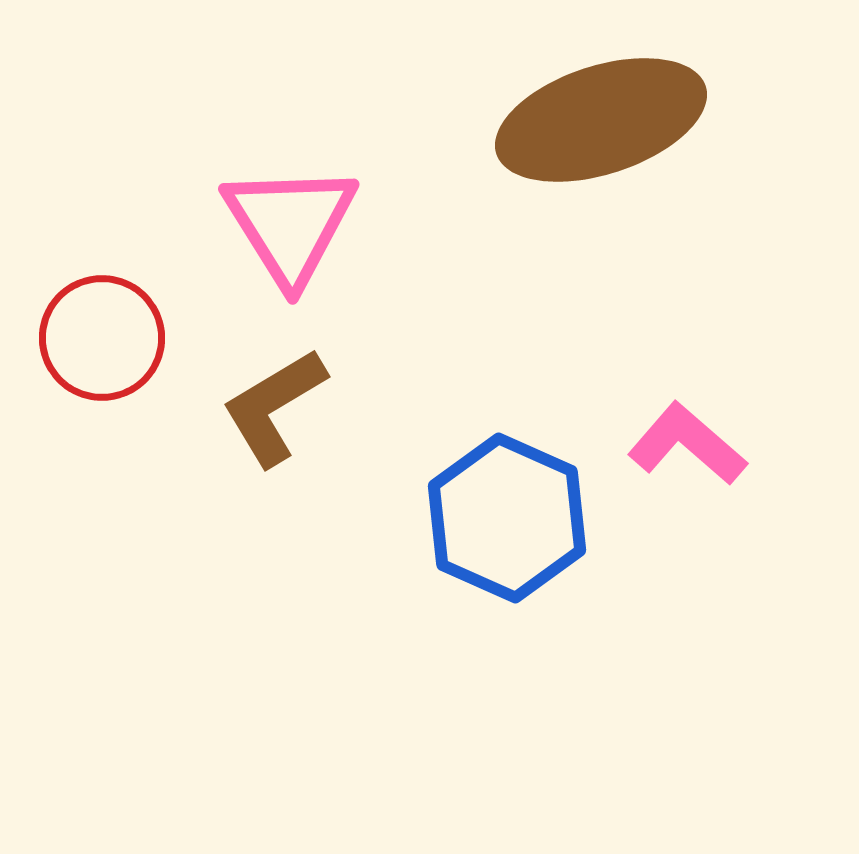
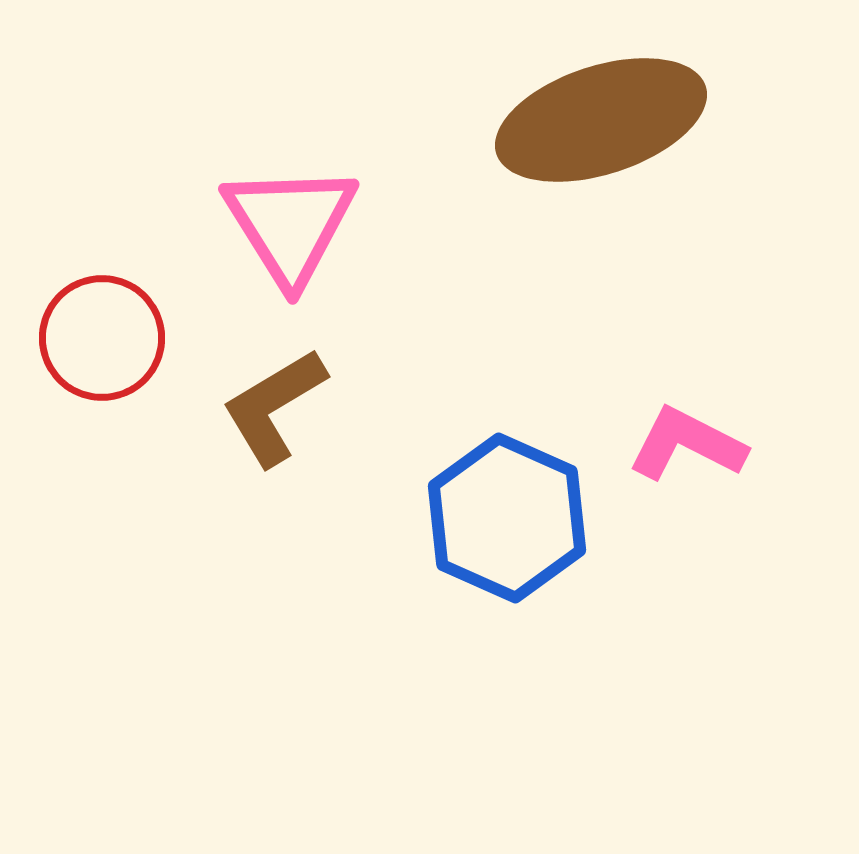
pink L-shape: rotated 14 degrees counterclockwise
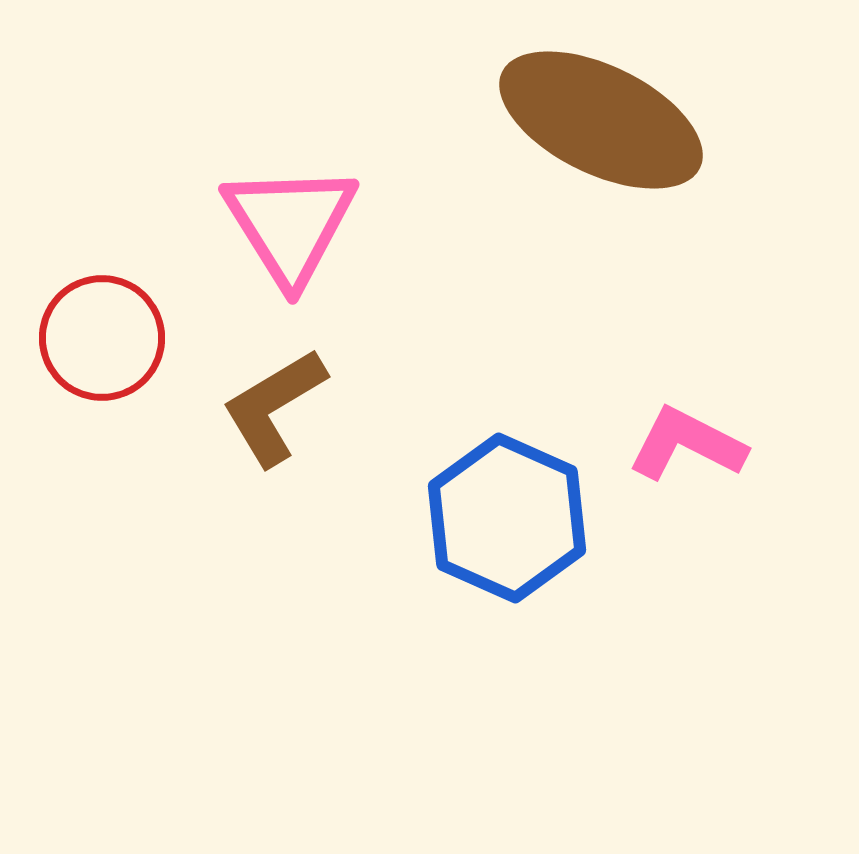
brown ellipse: rotated 44 degrees clockwise
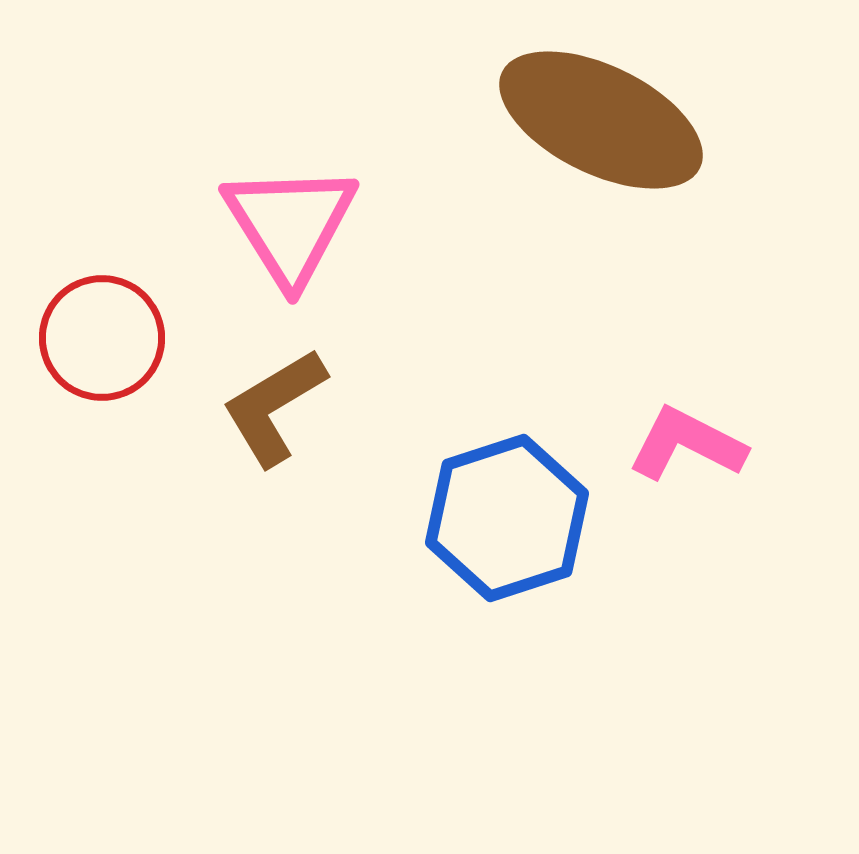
blue hexagon: rotated 18 degrees clockwise
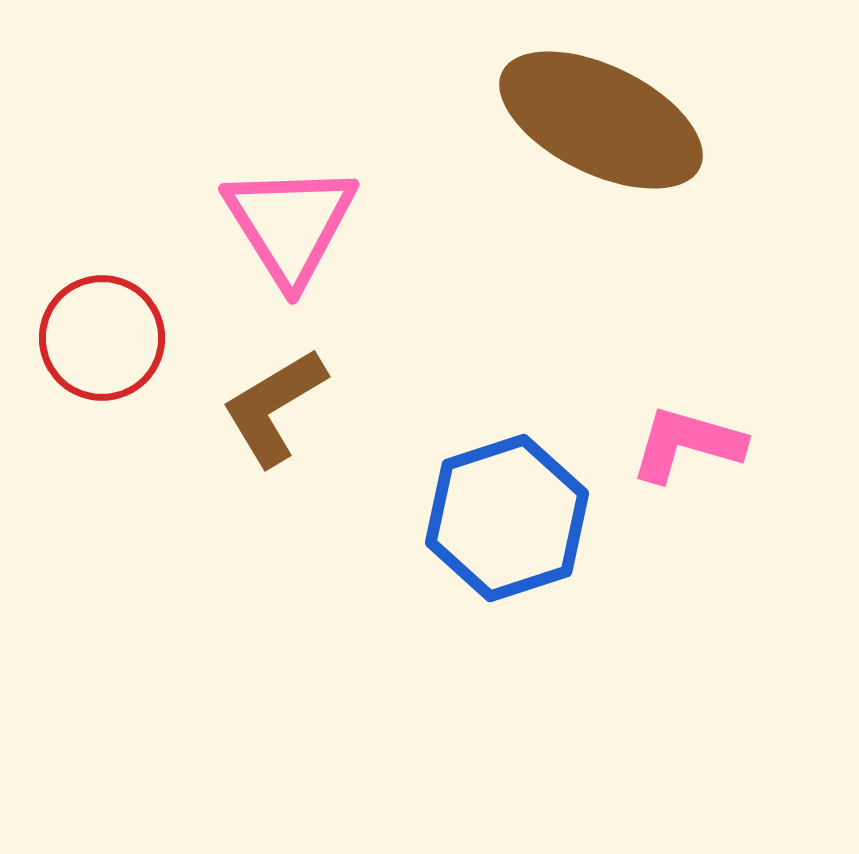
pink L-shape: rotated 11 degrees counterclockwise
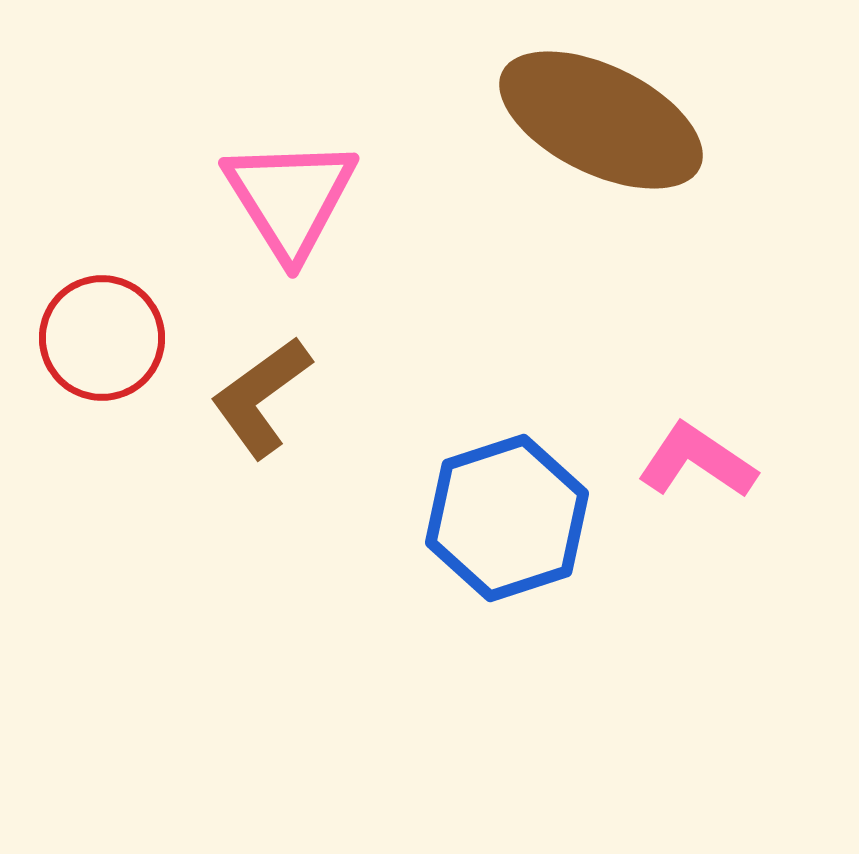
pink triangle: moved 26 px up
brown L-shape: moved 13 px left, 10 px up; rotated 5 degrees counterclockwise
pink L-shape: moved 10 px right, 17 px down; rotated 18 degrees clockwise
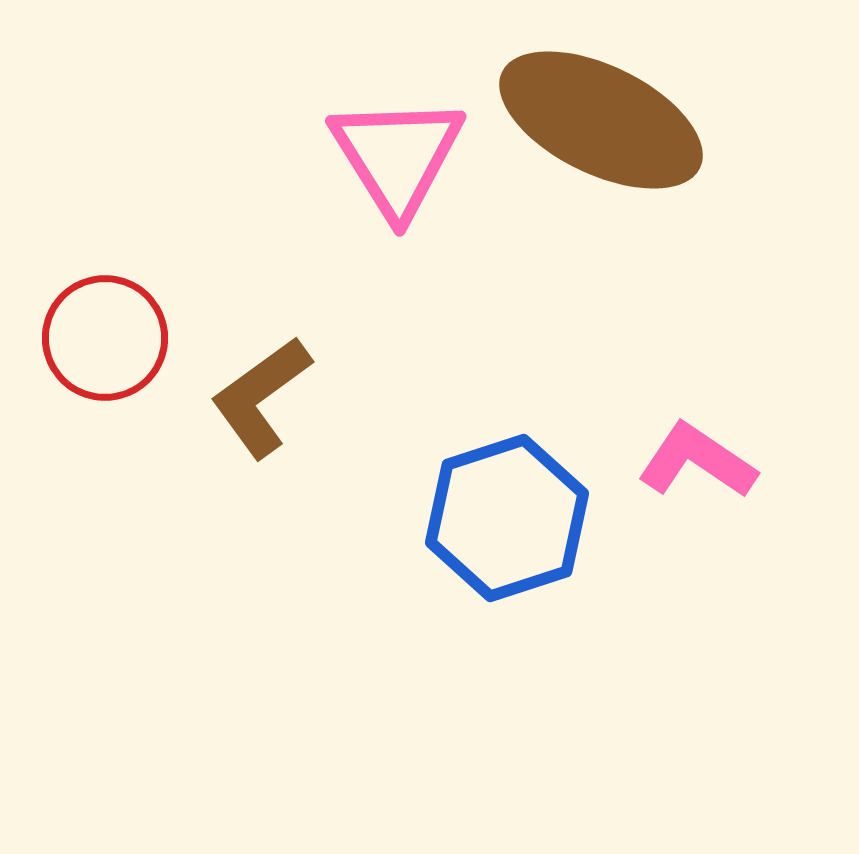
pink triangle: moved 107 px right, 42 px up
red circle: moved 3 px right
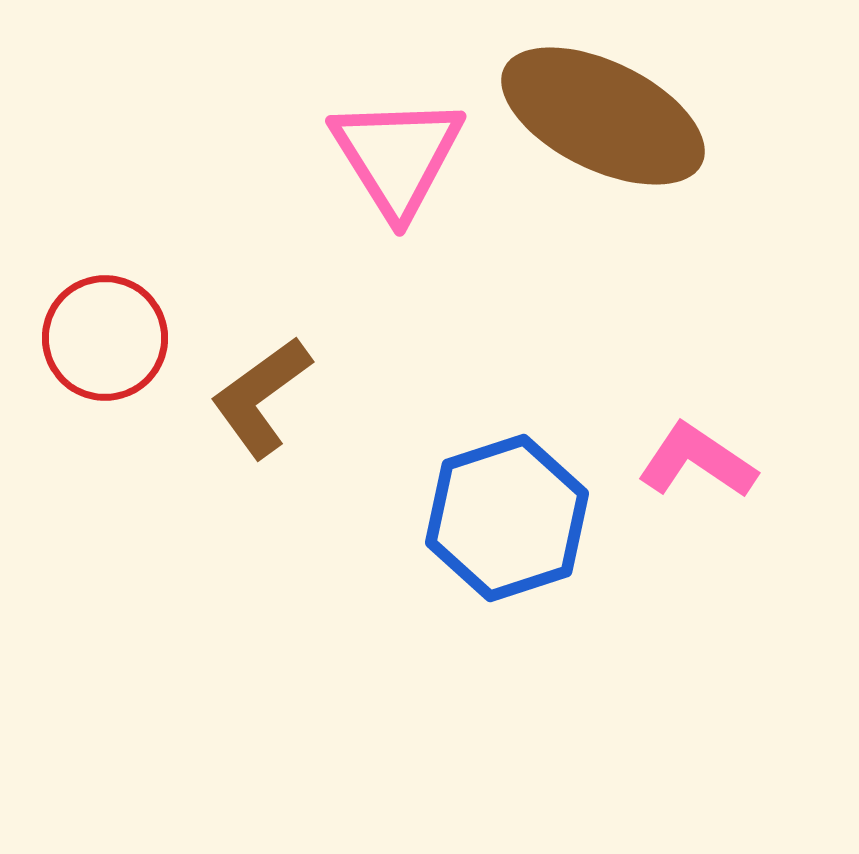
brown ellipse: moved 2 px right, 4 px up
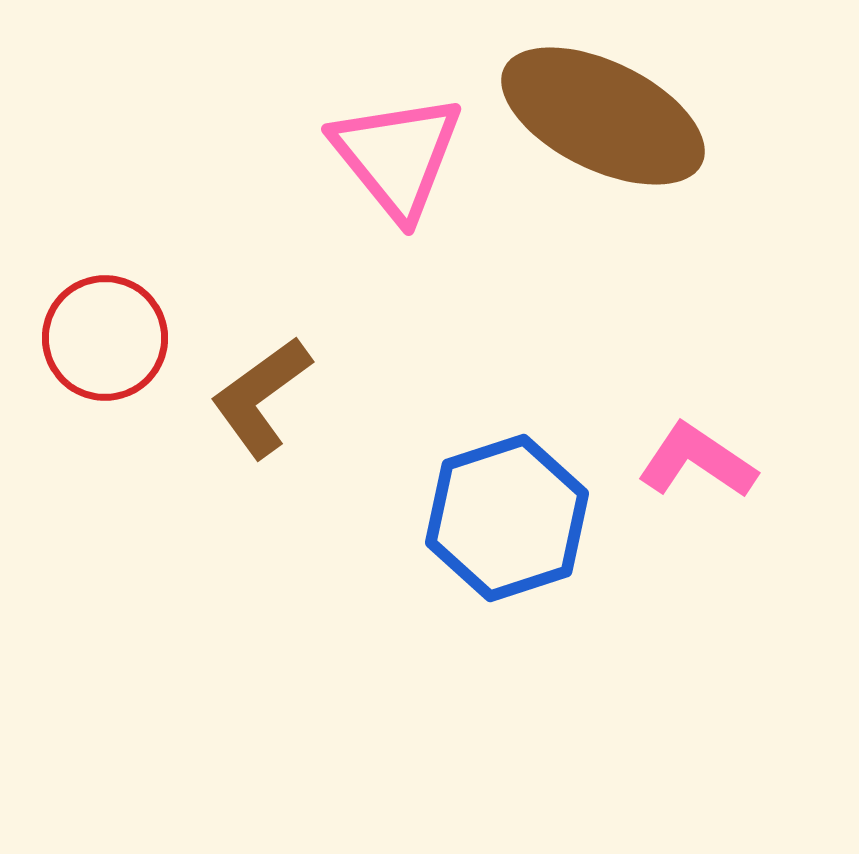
pink triangle: rotated 7 degrees counterclockwise
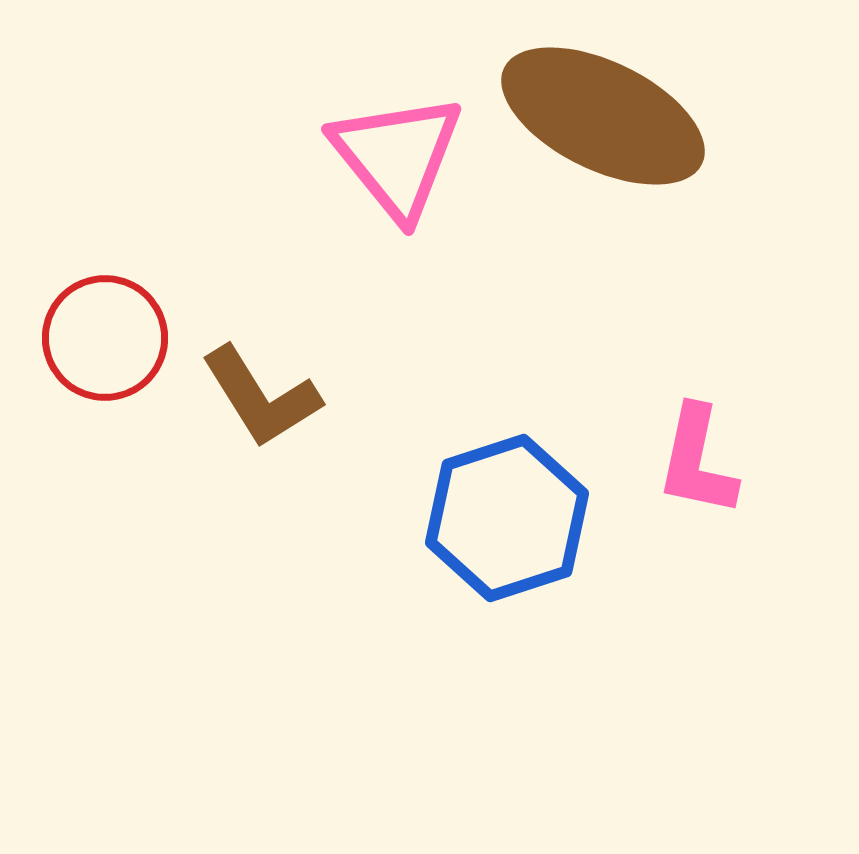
brown L-shape: rotated 86 degrees counterclockwise
pink L-shape: rotated 112 degrees counterclockwise
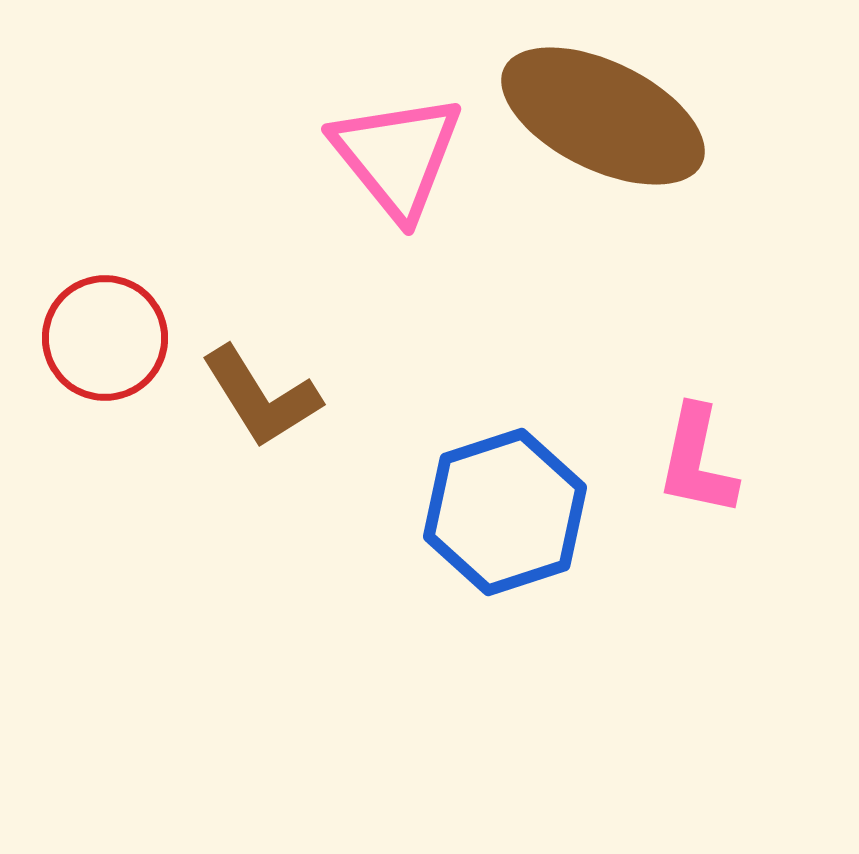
blue hexagon: moved 2 px left, 6 px up
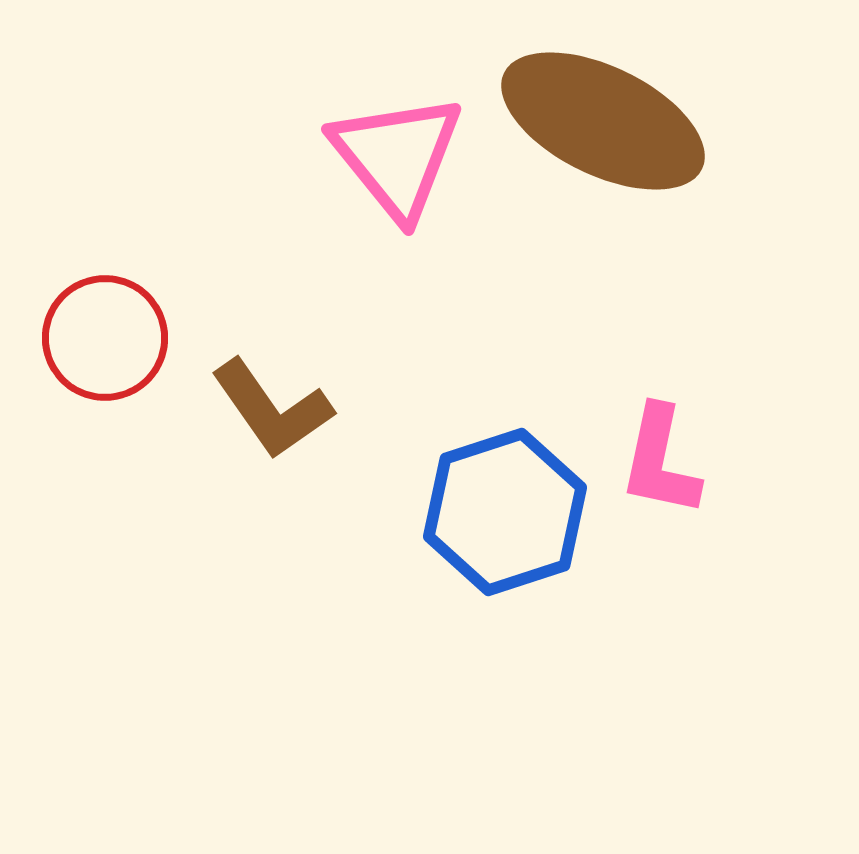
brown ellipse: moved 5 px down
brown L-shape: moved 11 px right, 12 px down; rotated 3 degrees counterclockwise
pink L-shape: moved 37 px left
